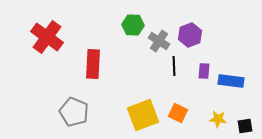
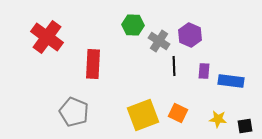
purple hexagon: rotated 15 degrees counterclockwise
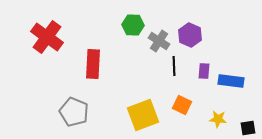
orange square: moved 4 px right, 8 px up
black square: moved 3 px right, 2 px down
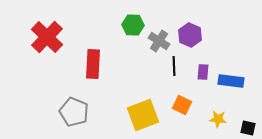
red cross: rotated 8 degrees clockwise
purple rectangle: moved 1 px left, 1 px down
black square: rotated 21 degrees clockwise
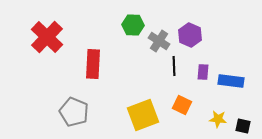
black square: moved 5 px left, 2 px up
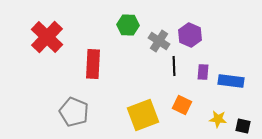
green hexagon: moved 5 px left
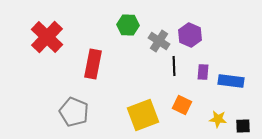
red rectangle: rotated 8 degrees clockwise
black square: rotated 14 degrees counterclockwise
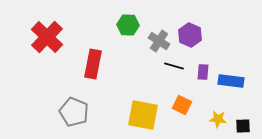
black line: rotated 72 degrees counterclockwise
yellow square: rotated 32 degrees clockwise
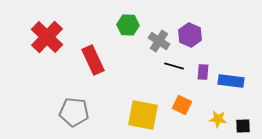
red rectangle: moved 4 px up; rotated 36 degrees counterclockwise
gray pentagon: rotated 16 degrees counterclockwise
